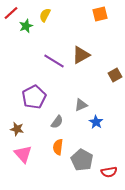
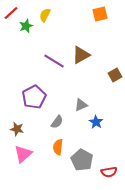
pink triangle: rotated 30 degrees clockwise
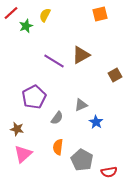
gray semicircle: moved 4 px up
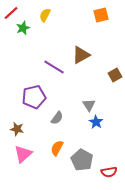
orange square: moved 1 px right, 1 px down
green star: moved 3 px left, 2 px down
purple line: moved 6 px down
purple pentagon: rotated 15 degrees clockwise
gray triangle: moved 8 px right; rotated 40 degrees counterclockwise
orange semicircle: moved 1 px left, 1 px down; rotated 21 degrees clockwise
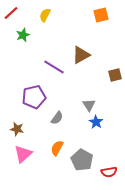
green star: moved 7 px down
brown square: rotated 16 degrees clockwise
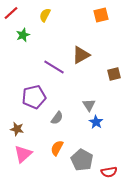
brown square: moved 1 px left, 1 px up
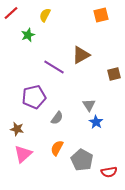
green star: moved 5 px right
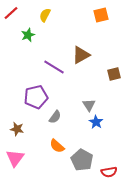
purple pentagon: moved 2 px right
gray semicircle: moved 2 px left, 1 px up
orange semicircle: moved 2 px up; rotated 77 degrees counterclockwise
pink triangle: moved 8 px left, 4 px down; rotated 12 degrees counterclockwise
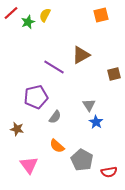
green star: moved 13 px up
pink triangle: moved 14 px right, 7 px down; rotated 12 degrees counterclockwise
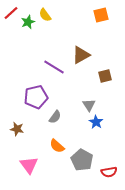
yellow semicircle: rotated 64 degrees counterclockwise
brown square: moved 9 px left, 2 px down
